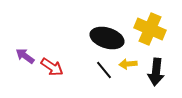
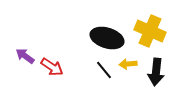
yellow cross: moved 2 px down
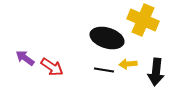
yellow cross: moved 7 px left, 11 px up
purple arrow: moved 2 px down
black line: rotated 42 degrees counterclockwise
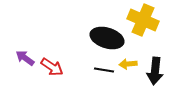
black arrow: moved 1 px left, 1 px up
